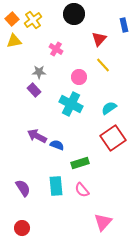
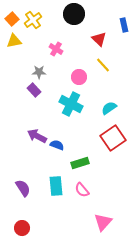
red triangle: rotated 28 degrees counterclockwise
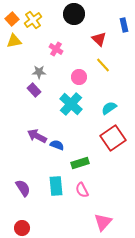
cyan cross: rotated 15 degrees clockwise
pink semicircle: rotated 14 degrees clockwise
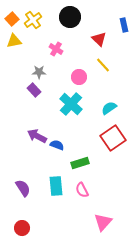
black circle: moved 4 px left, 3 px down
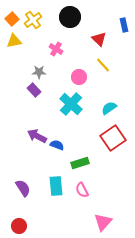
red circle: moved 3 px left, 2 px up
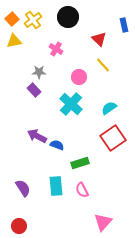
black circle: moved 2 px left
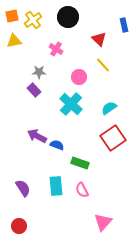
orange square: moved 3 px up; rotated 32 degrees clockwise
green rectangle: rotated 36 degrees clockwise
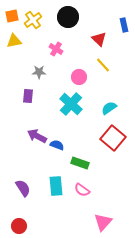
purple rectangle: moved 6 px left, 6 px down; rotated 48 degrees clockwise
red square: rotated 15 degrees counterclockwise
pink semicircle: rotated 28 degrees counterclockwise
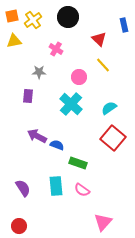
green rectangle: moved 2 px left
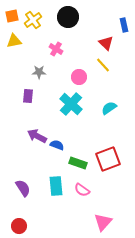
red triangle: moved 7 px right, 4 px down
red square: moved 5 px left, 21 px down; rotated 30 degrees clockwise
